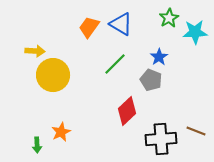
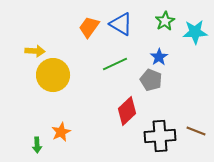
green star: moved 4 px left, 3 px down
green line: rotated 20 degrees clockwise
black cross: moved 1 px left, 3 px up
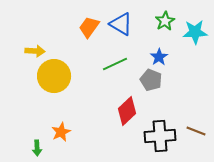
yellow circle: moved 1 px right, 1 px down
green arrow: moved 3 px down
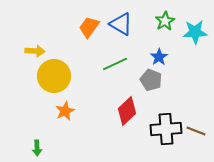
orange star: moved 4 px right, 21 px up
black cross: moved 6 px right, 7 px up
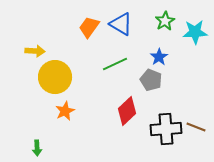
yellow circle: moved 1 px right, 1 px down
brown line: moved 4 px up
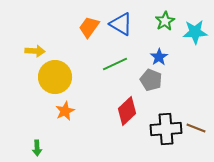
brown line: moved 1 px down
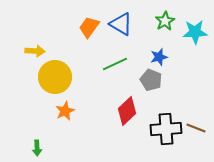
blue star: rotated 18 degrees clockwise
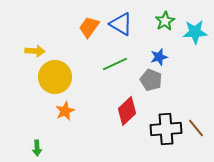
brown line: rotated 30 degrees clockwise
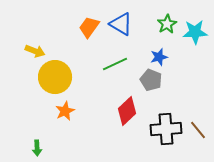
green star: moved 2 px right, 3 px down
yellow arrow: rotated 18 degrees clockwise
brown line: moved 2 px right, 2 px down
